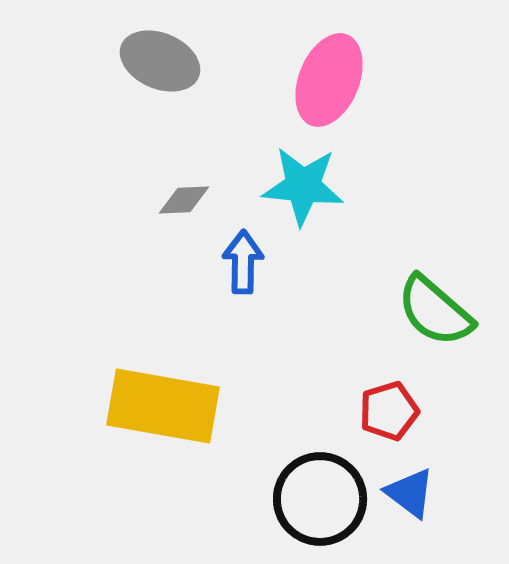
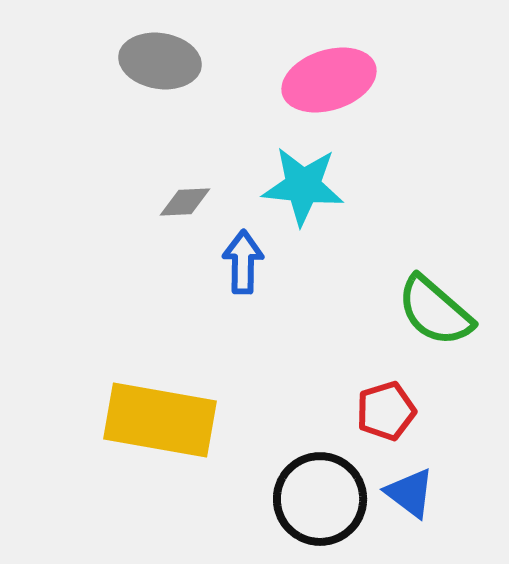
gray ellipse: rotated 14 degrees counterclockwise
pink ellipse: rotated 50 degrees clockwise
gray diamond: moved 1 px right, 2 px down
yellow rectangle: moved 3 px left, 14 px down
red pentagon: moved 3 px left
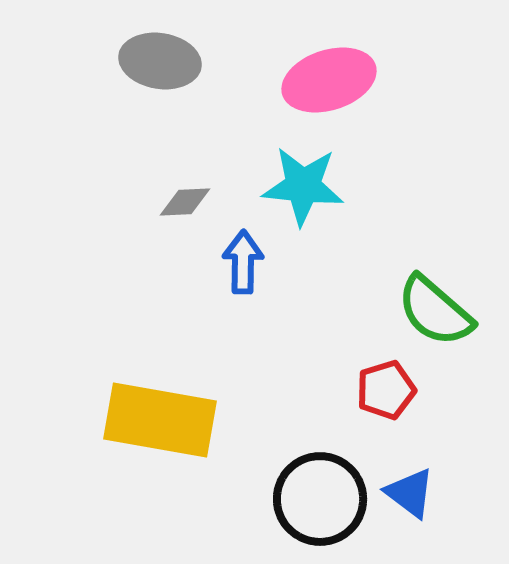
red pentagon: moved 21 px up
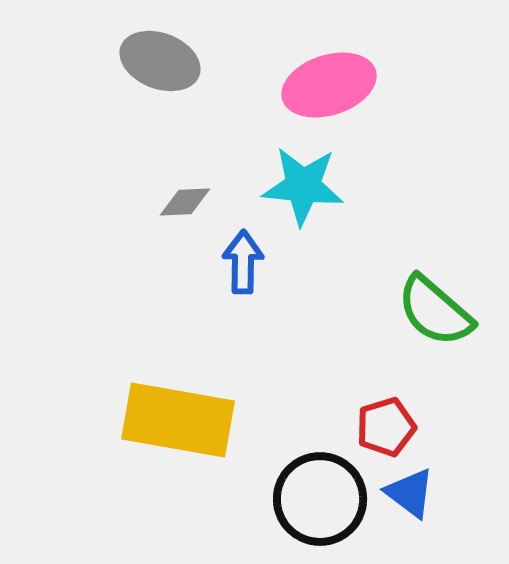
gray ellipse: rotated 12 degrees clockwise
pink ellipse: moved 5 px down
red pentagon: moved 37 px down
yellow rectangle: moved 18 px right
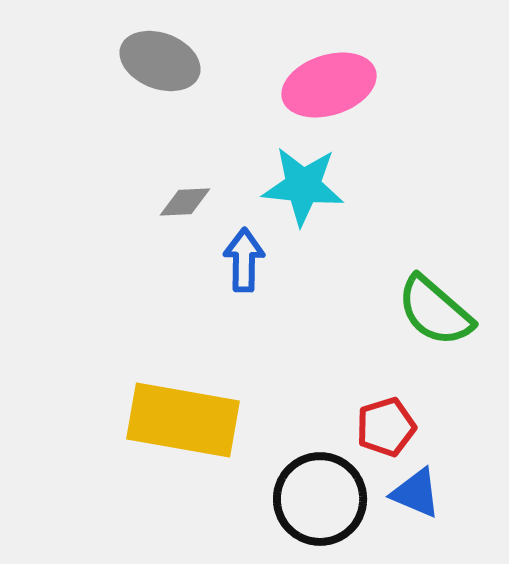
blue arrow: moved 1 px right, 2 px up
yellow rectangle: moved 5 px right
blue triangle: moved 6 px right; rotated 14 degrees counterclockwise
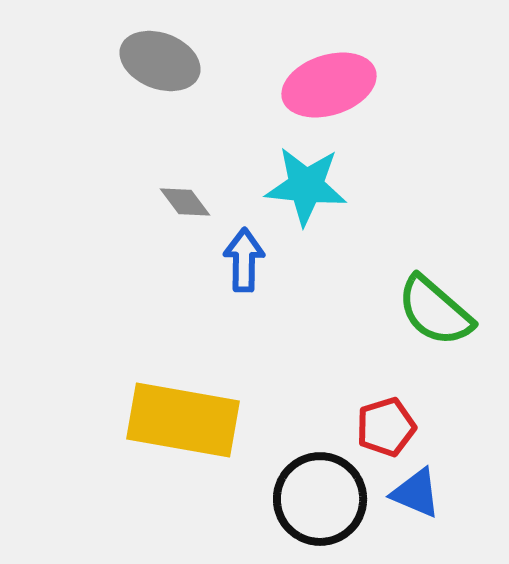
cyan star: moved 3 px right
gray diamond: rotated 56 degrees clockwise
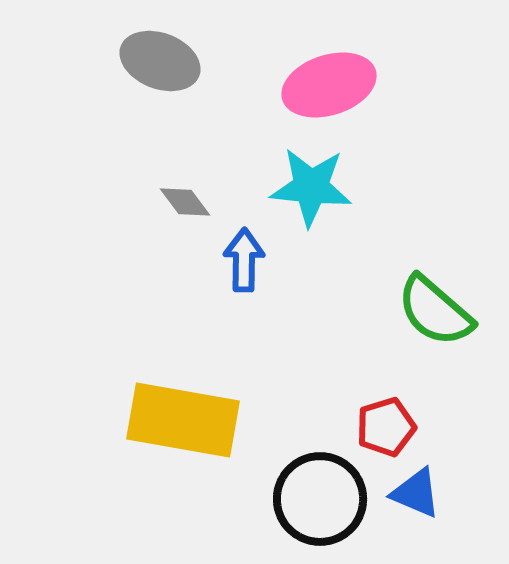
cyan star: moved 5 px right, 1 px down
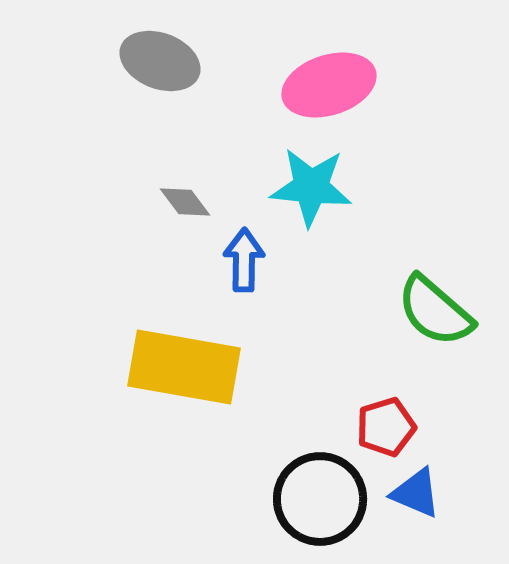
yellow rectangle: moved 1 px right, 53 px up
